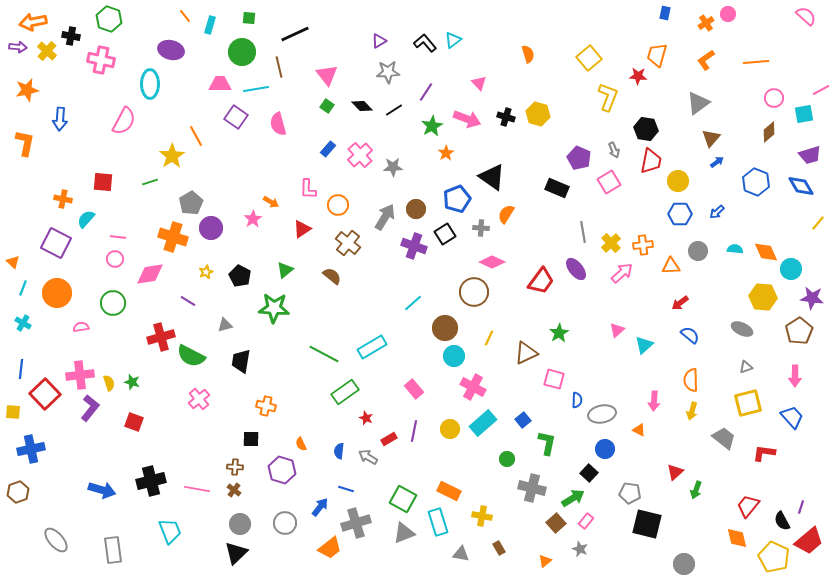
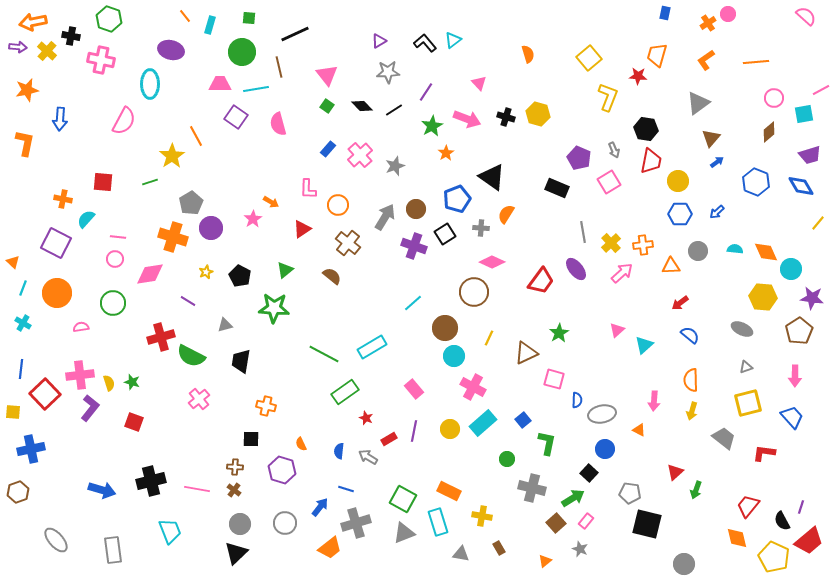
orange cross at (706, 23): moved 2 px right
gray star at (393, 167): moved 2 px right, 1 px up; rotated 18 degrees counterclockwise
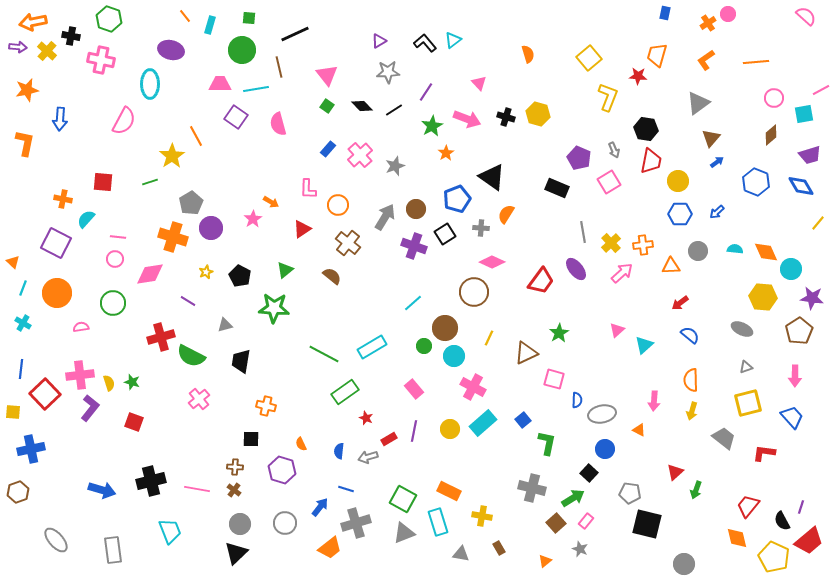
green circle at (242, 52): moved 2 px up
brown diamond at (769, 132): moved 2 px right, 3 px down
gray arrow at (368, 457): rotated 48 degrees counterclockwise
green circle at (507, 459): moved 83 px left, 113 px up
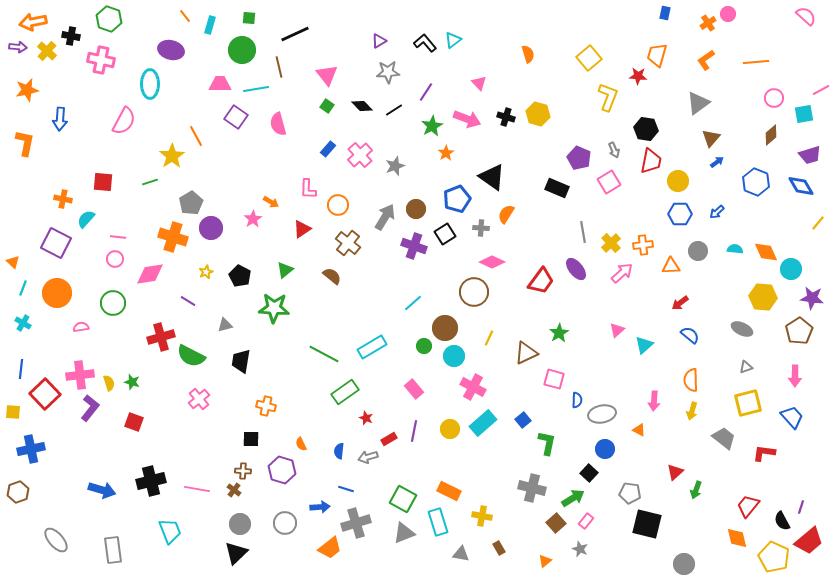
brown cross at (235, 467): moved 8 px right, 4 px down
blue arrow at (320, 507): rotated 48 degrees clockwise
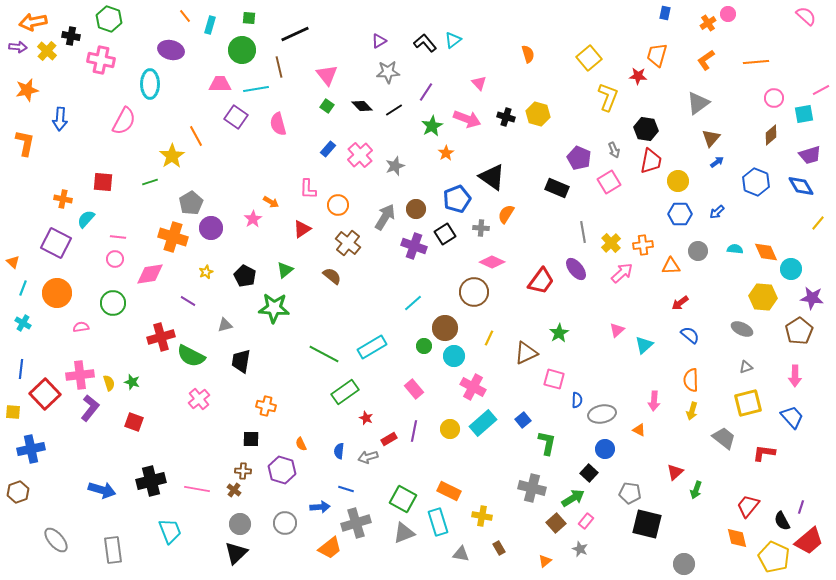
black pentagon at (240, 276): moved 5 px right
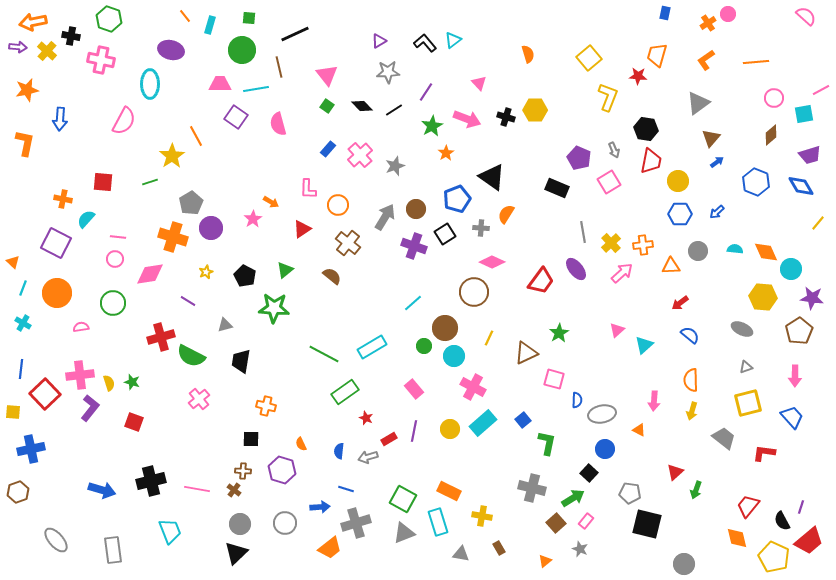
yellow hexagon at (538, 114): moved 3 px left, 4 px up; rotated 15 degrees counterclockwise
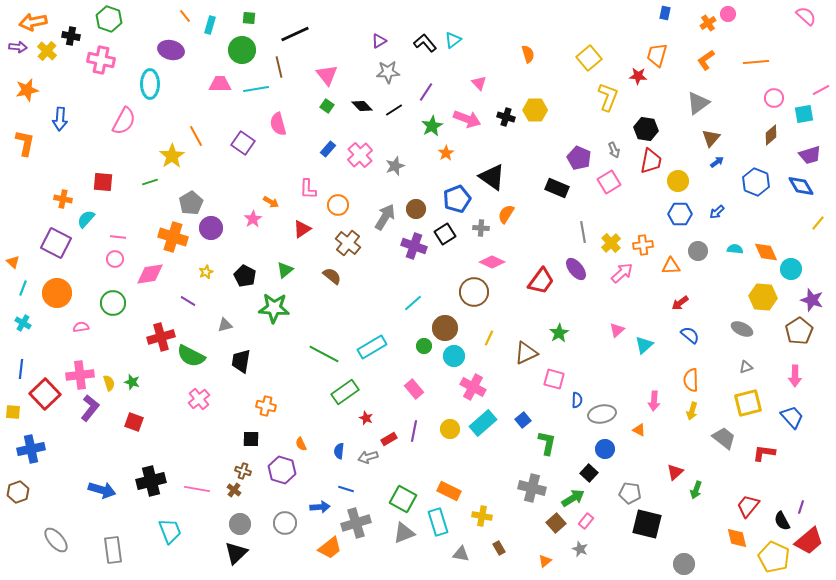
purple square at (236, 117): moved 7 px right, 26 px down
purple star at (812, 298): moved 2 px down; rotated 10 degrees clockwise
brown cross at (243, 471): rotated 14 degrees clockwise
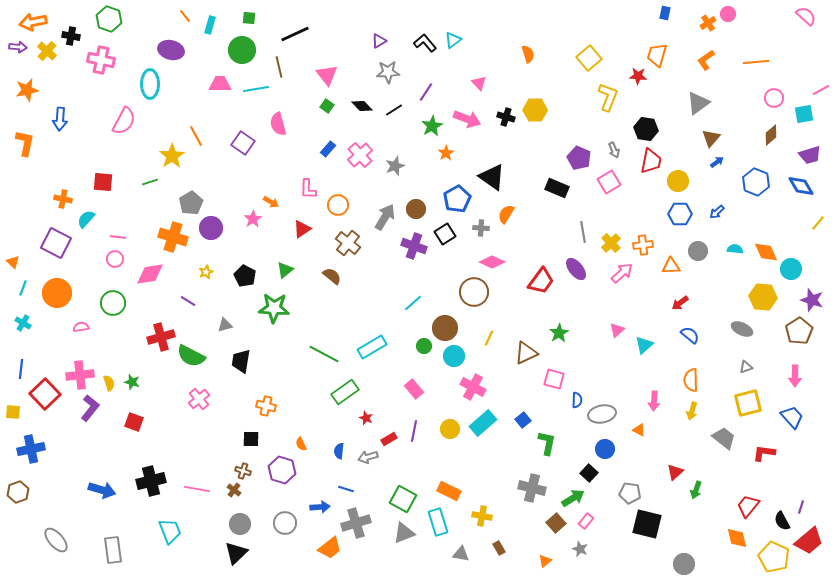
blue pentagon at (457, 199): rotated 8 degrees counterclockwise
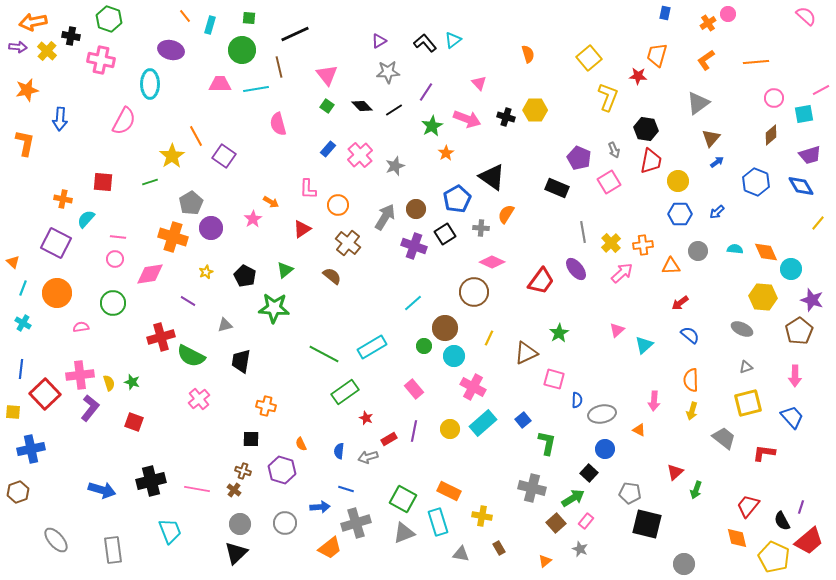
purple square at (243, 143): moved 19 px left, 13 px down
